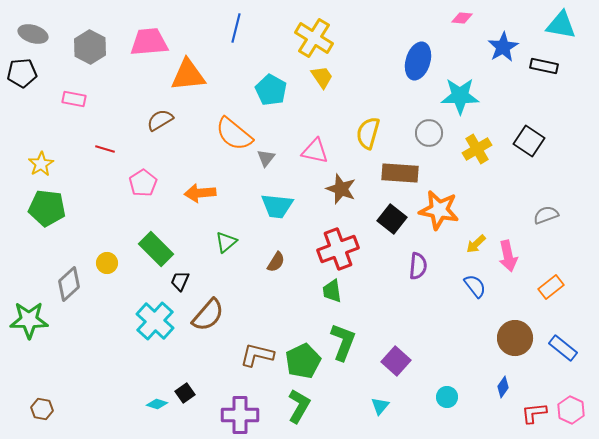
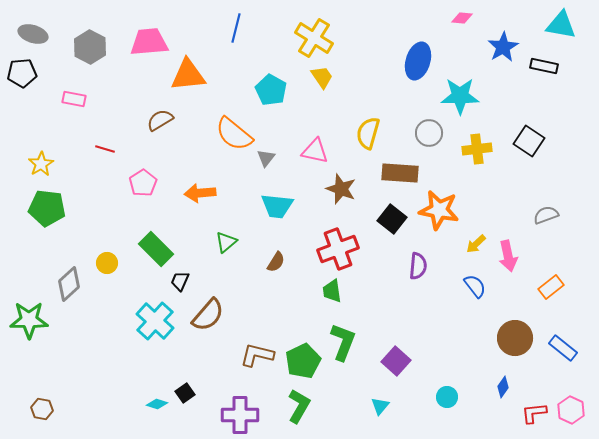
yellow cross at (477, 149): rotated 24 degrees clockwise
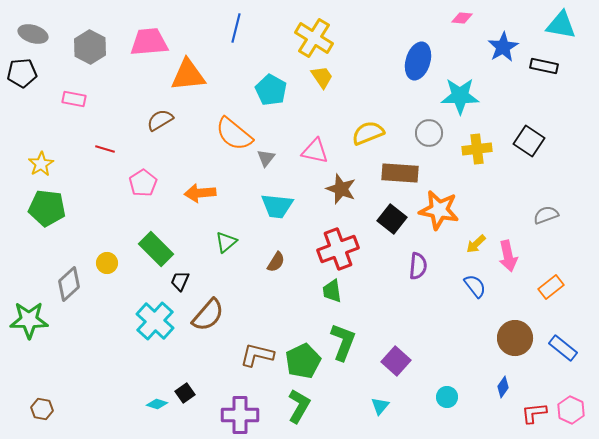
yellow semicircle at (368, 133): rotated 52 degrees clockwise
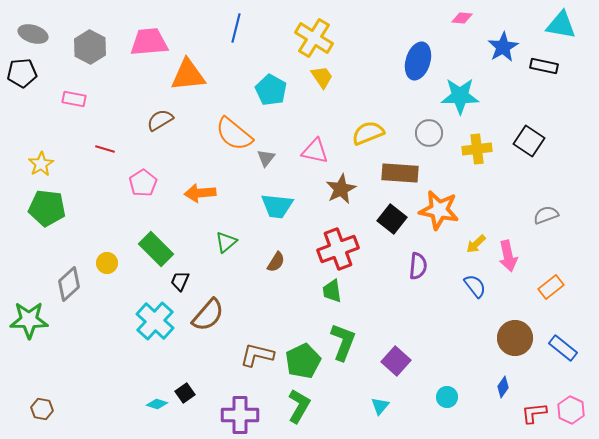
brown star at (341, 189): rotated 24 degrees clockwise
